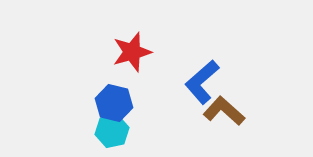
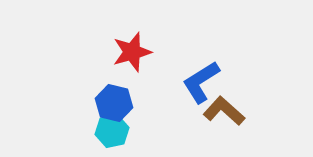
blue L-shape: moved 1 px left; rotated 9 degrees clockwise
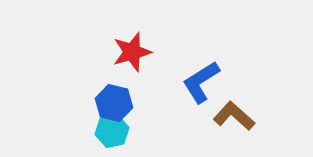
brown L-shape: moved 10 px right, 5 px down
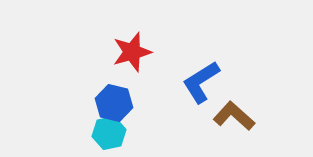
cyan hexagon: moved 3 px left, 2 px down
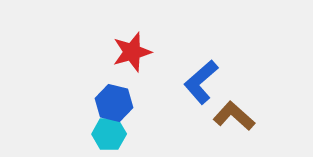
blue L-shape: rotated 9 degrees counterclockwise
cyan hexagon: moved 1 px down; rotated 12 degrees clockwise
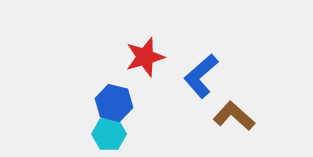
red star: moved 13 px right, 5 px down
blue L-shape: moved 6 px up
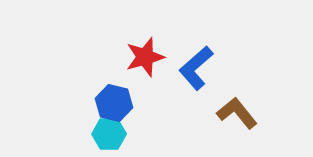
blue L-shape: moved 5 px left, 8 px up
brown L-shape: moved 3 px right, 3 px up; rotated 9 degrees clockwise
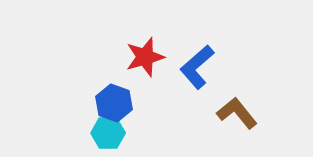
blue L-shape: moved 1 px right, 1 px up
blue hexagon: rotated 6 degrees clockwise
cyan hexagon: moved 1 px left, 1 px up
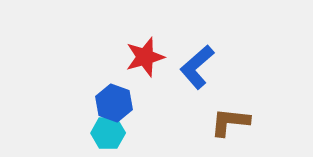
brown L-shape: moved 7 px left, 9 px down; rotated 45 degrees counterclockwise
